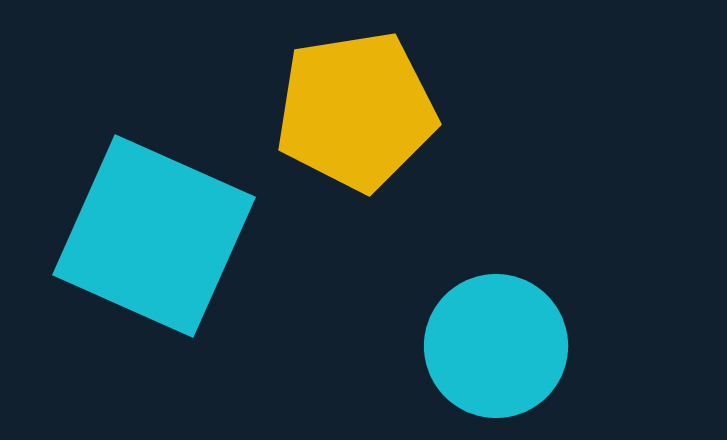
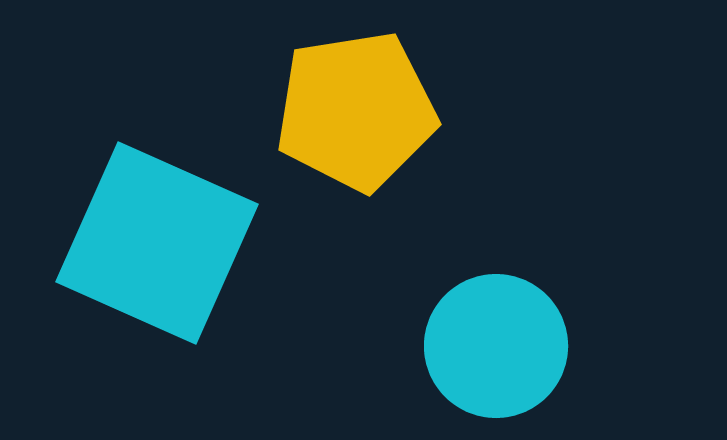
cyan square: moved 3 px right, 7 px down
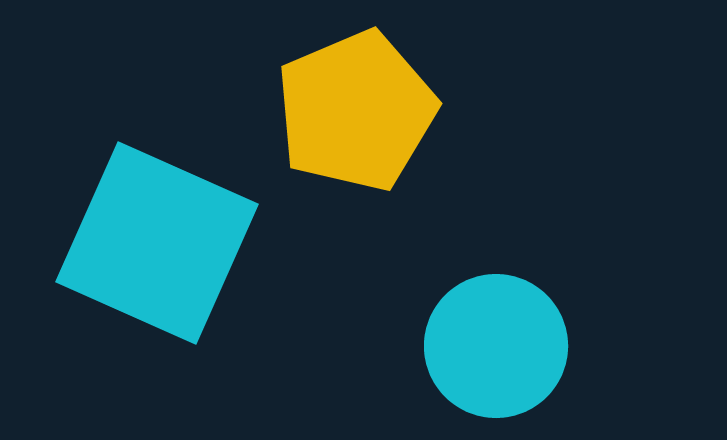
yellow pentagon: rotated 14 degrees counterclockwise
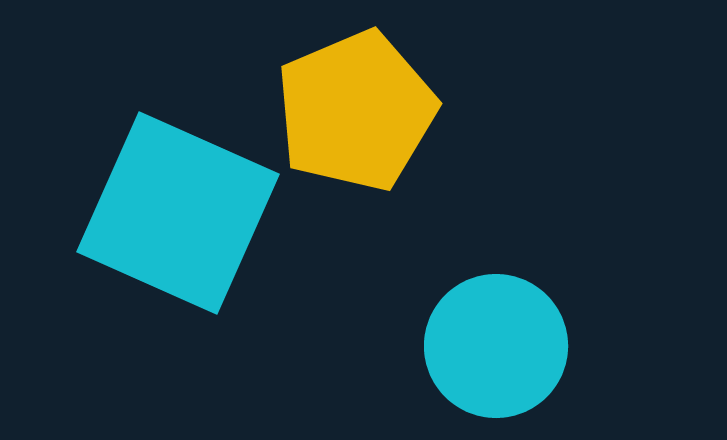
cyan square: moved 21 px right, 30 px up
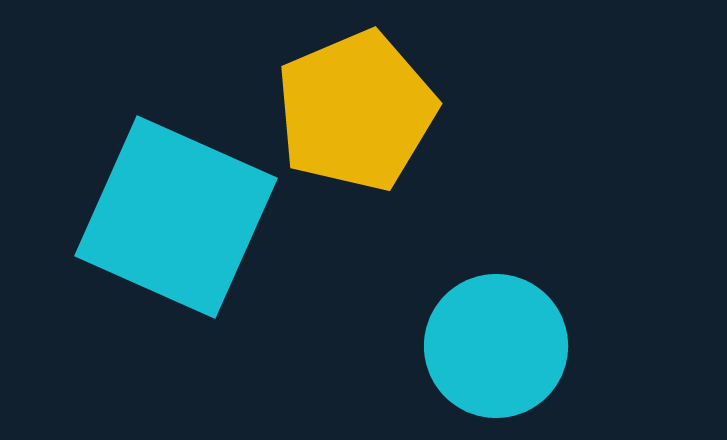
cyan square: moved 2 px left, 4 px down
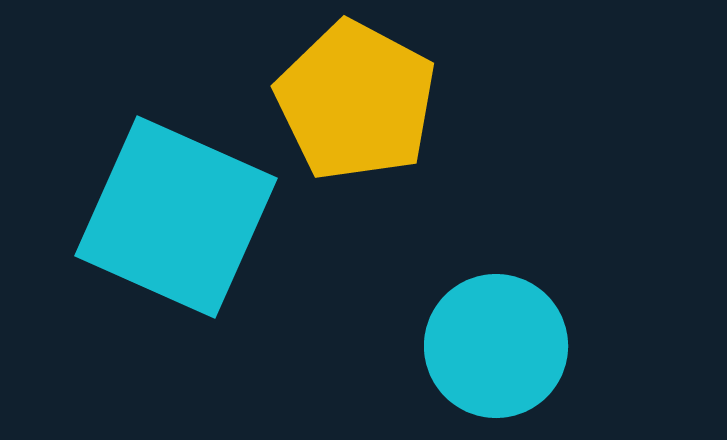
yellow pentagon: moved 10 px up; rotated 21 degrees counterclockwise
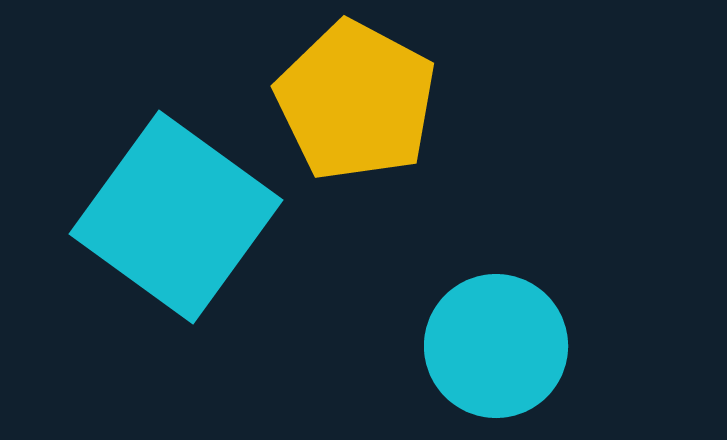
cyan square: rotated 12 degrees clockwise
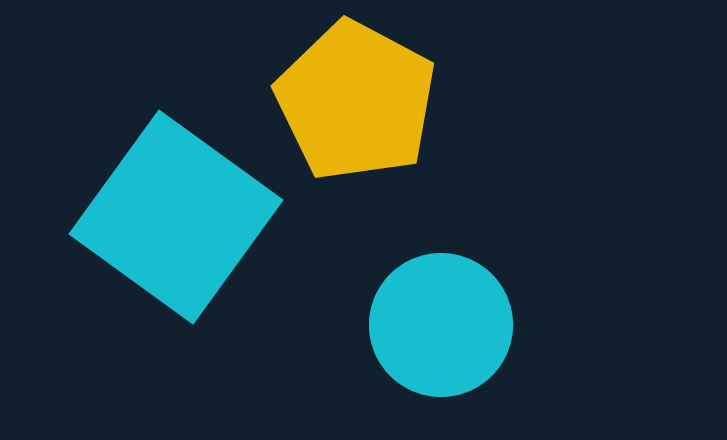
cyan circle: moved 55 px left, 21 px up
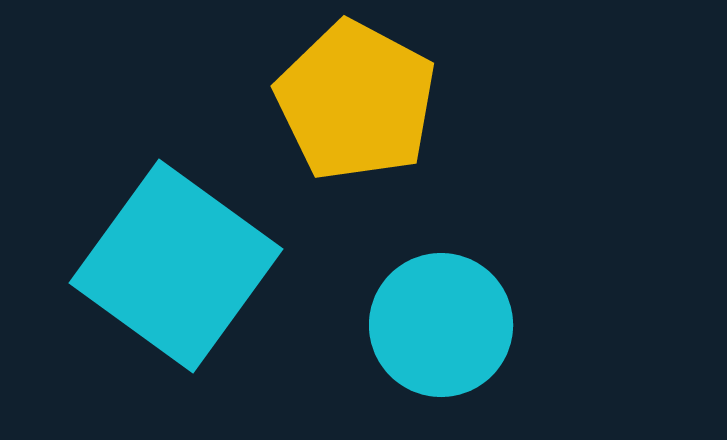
cyan square: moved 49 px down
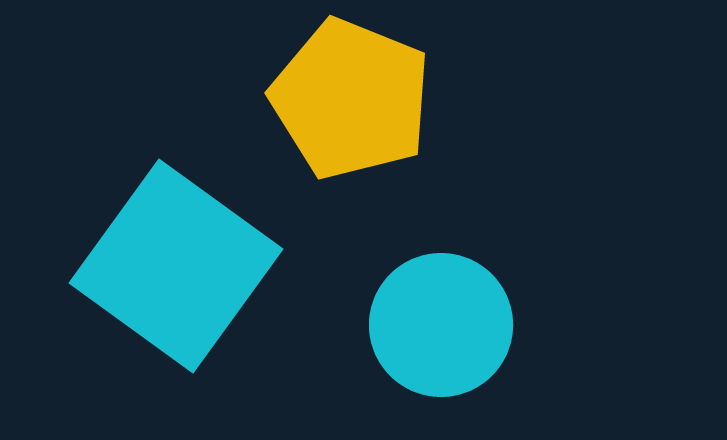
yellow pentagon: moved 5 px left, 2 px up; rotated 6 degrees counterclockwise
